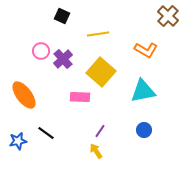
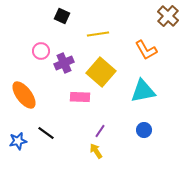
orange L-shape: rotated 30 degrees clockwise
purple cross: moved 1 px right, 4 px down; rotated 18 degrees clockwise
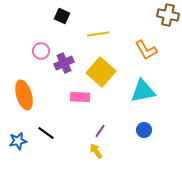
brown cross: moved 1 px up; rotated 30 degrees counterclockwise
orange ellipse: rotated 20 degrees clockwise
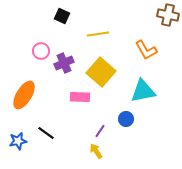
orange ellipse: rotated 48 degrees clockwise
blue circle: moved 18 px left, 11 px up
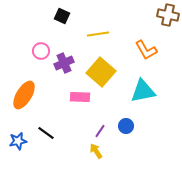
blue circle: moved 7 px down
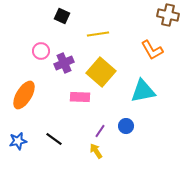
orange L-shape: moved 6 px right
black line: moved 8 px right, 6 px down
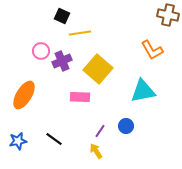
yellow line: moved 18 px left, 1 px up
purple cross: moved 2 px left, 2 px up
yellow square: moved 3 px left, 3 px up
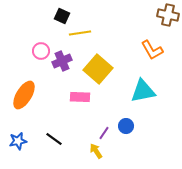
purple line: moved 4 px right, 2 px down
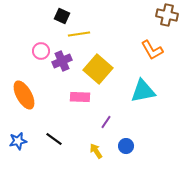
brown cross: moved 1 px left
yellow line: moved 1 px left, 1 px down
orange ellipse: rotated 60 degrees counterclockwise
blue circle: moved 20 px down
purple line: moved 2 px right, 11 px up
